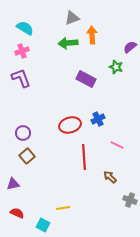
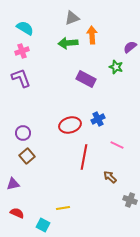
red line: rotated 15 degrees clockwise
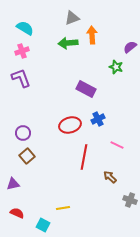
purple rectangle: moved 10 px down
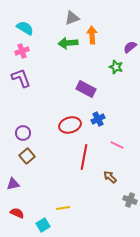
cyan square: rotated 32 degrees clockwise
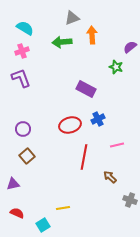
green arrow: moved 6 px left, 1 px up
purple circle: moved 4 px up
pink line: rotated 40 degrees counterclockwise
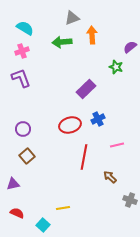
purple rectangle: rotated 72 degrees counterclockwise
cyan square: rotated 16 degrees counterclockwise
